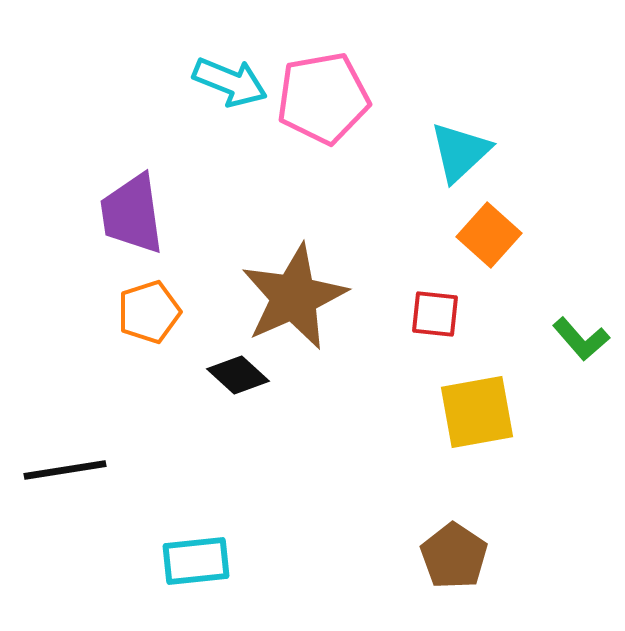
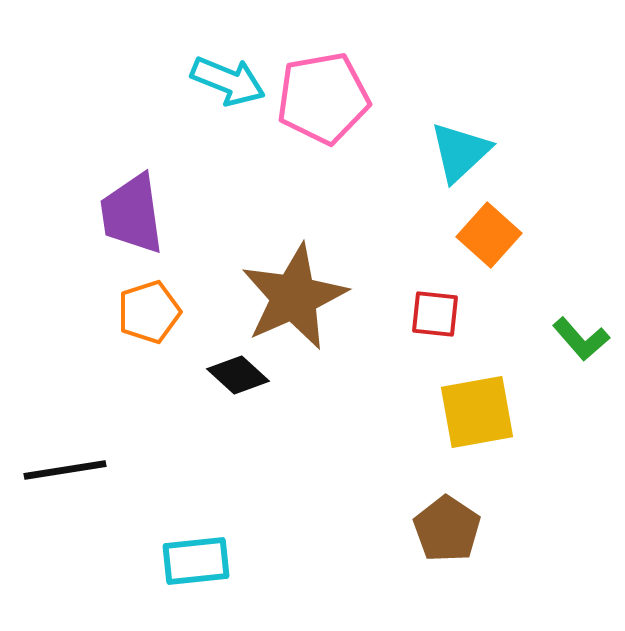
cyan arrow: moved 2 px left, 1 px up
brown pentagon: moved 7 px left, 27 px up
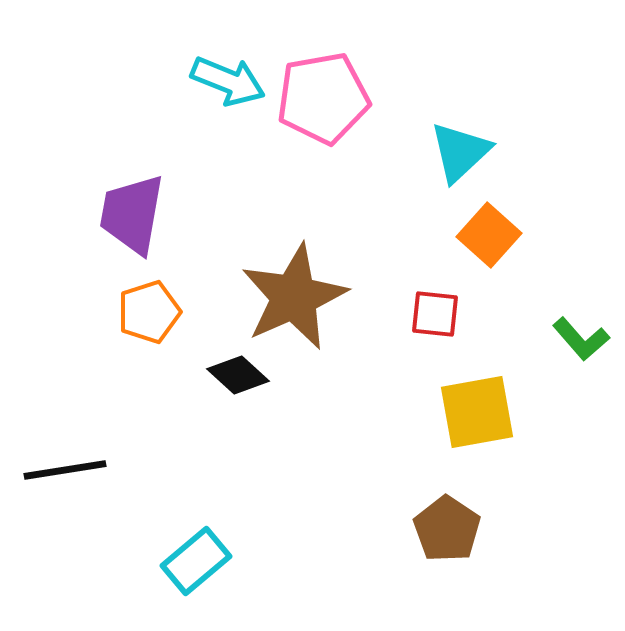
purple trapezoid: rotated 18 degrees clockwise
cyan rectangle: rotated 34 degrees counterclockwise
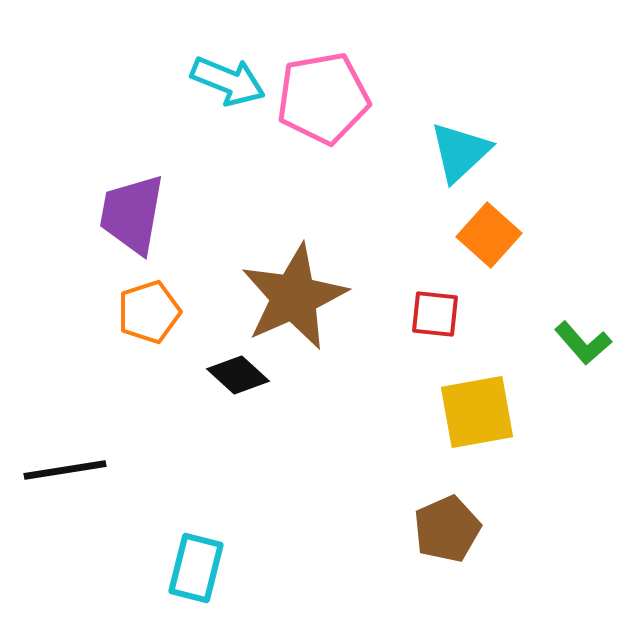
green L-shape: moved 2 px right, 4 px down
brown pentagon: rotated 14 degrees clockwise
cyan rectangle: moved 7 px down; rotated 36 degrees counterclockwise
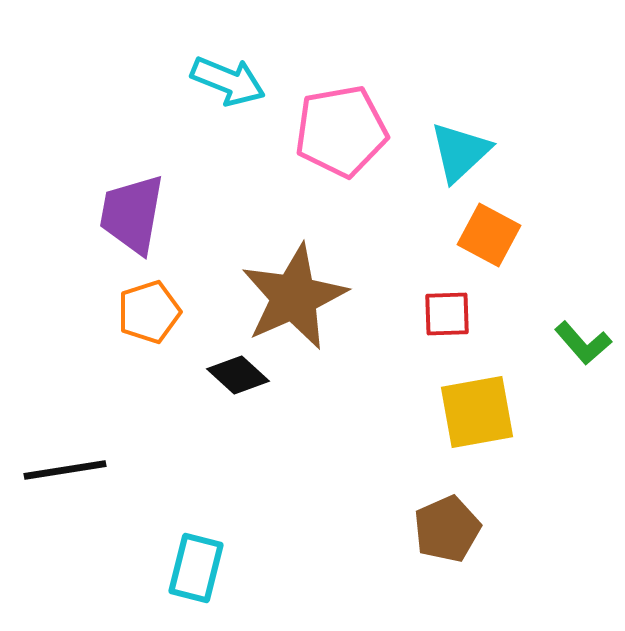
pink pentagon: moved 18 px right, 33 px down
orange square: rotated 14 degrees counterclockwise
red square: moved 12 px right; rotated 8 degrees counterclockwise
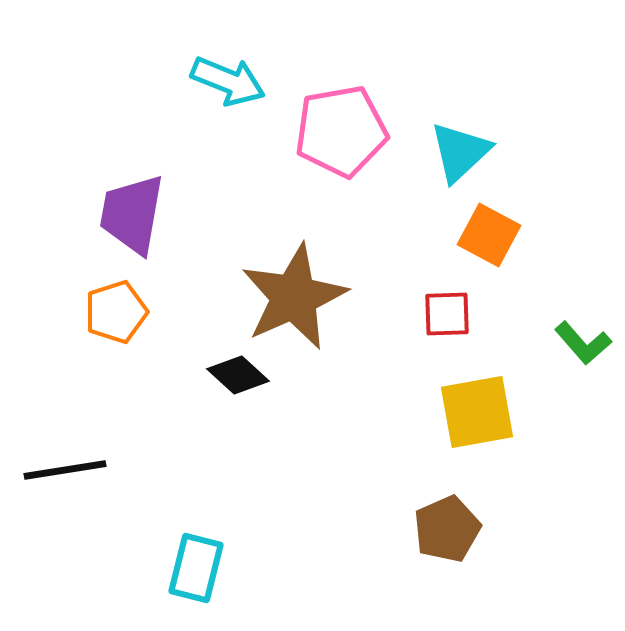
orange pentagon: moved 33 px left
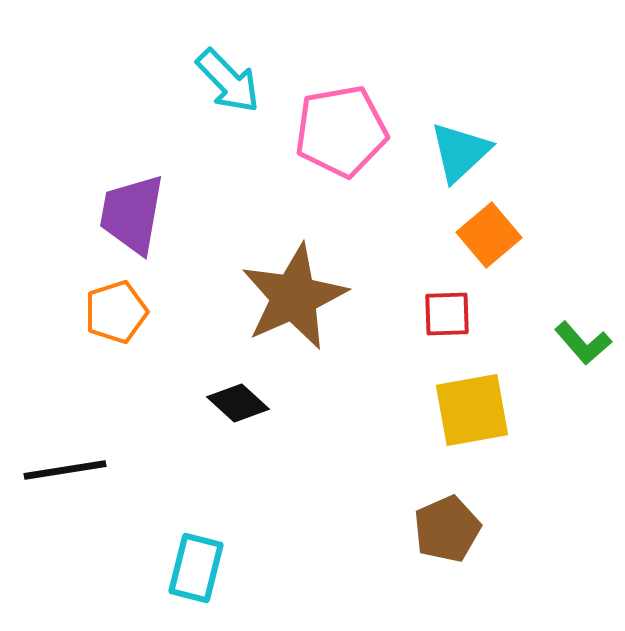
cyan arrow: rotated 24 degrees clockwise
orange square: rotated 22 degrees clockwise
black diamond: moved 28 px down
yellow square: moved 5 px left, 2 px up
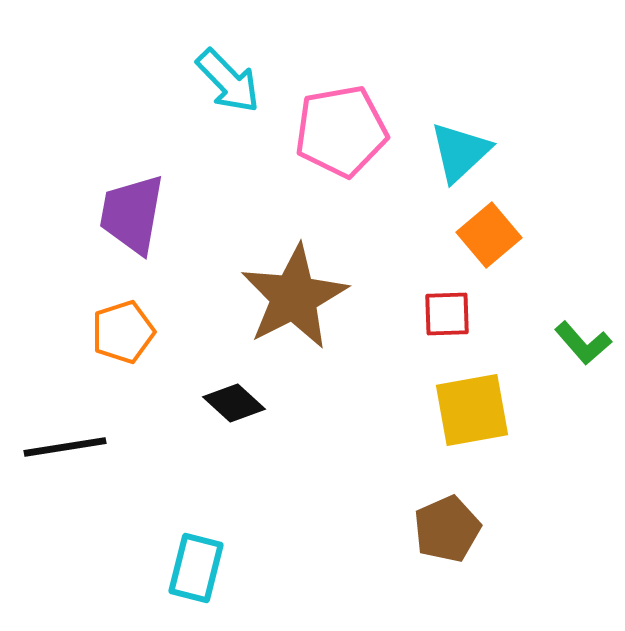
brown star: rotated 3 degrees counterclockwise
orange pentagon: moved 7 px right, 20 px down
black diamond: moved 4 px left
black line: moved 23 px up
